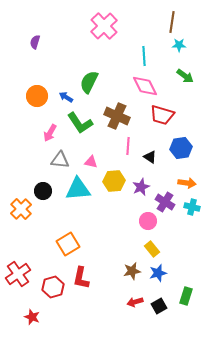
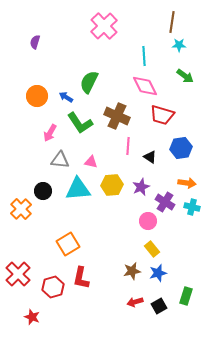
yellow hexagon: moved 2 px left, 4 px down
red cross: rotated 10 degrees counterclockwise
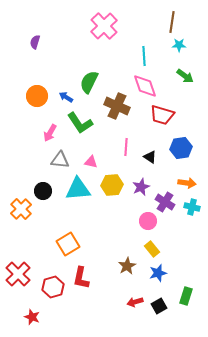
pink diamond: rotated 8 degrees clockwise
brown cross: moved 10 px up
pink line: moved 2 px left, 1 px down
brown star: moved 5 px left, 5 px up; rotated 18 degrees counterclockwise
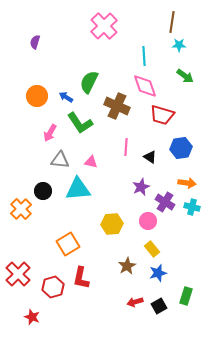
yellow hexagon: moved 39 px down
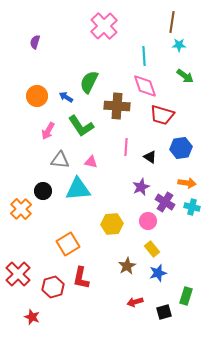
brown cross: rotated 20 degrees counterclockwise
green L-shape: moved 1 px right, 3 px down
pink arrow: moved 2 px left, 2 px up
black square: moved 5 px right, 6 px down; rotated 14 degrees clockwise
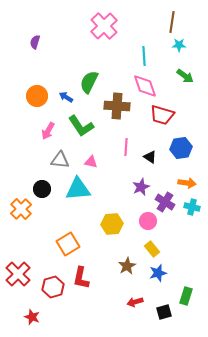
black circle: moved 1 px left, 2 px up
